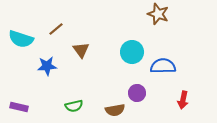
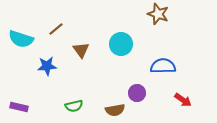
cyan circle: moved 11 px left, 8 px up
red arrow: rotated 66 degrees counterclockwise
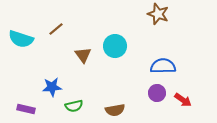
cyan circle: moved 6 px left, 2 px down
brown triangle: moved 2 px right, 5 px down
blue star: moved 5 px right, 21 px down
purple circle: moved 20 px right
purple rectangle: moved 7 px right, 2 px down
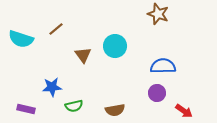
red arrow: moved 1 px right, 11 px down
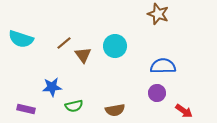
brown line: moved 8 px right, 14 px down
